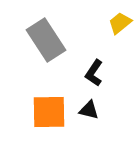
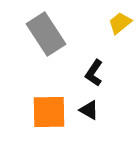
gray rectangle: moved 6 px up
black triangle: rotated 15 degrees clockwise
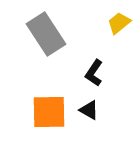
yellow trapezoid: moved 1 px left
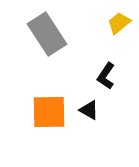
gray rectangle: moved 1 px right
black L-shape: moved 12 px right, 3 px down
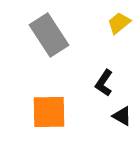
gray rectangle: moved 2 px right, 1 px down
black L-shape: moved 2 px left, 7 px down
black triangle: moved 33 px right, 6 px down
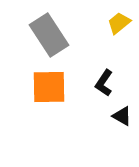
orange square: moved 25 px up
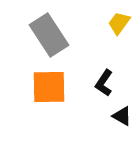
yellow trapezoid: rotated 15 degrees counterclockwise
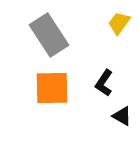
orange square: moved 3 px right, 1 px down
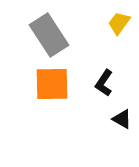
orange square: moved 4 px up
black triangle: moved 3 px down
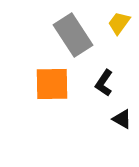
gray rectangle: moved 24 px right
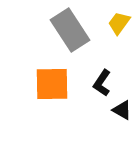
gray rectangle: moved 3 px left, 5 px up
black L-shape: moved 2 px left
black triangle: moved 9 px up
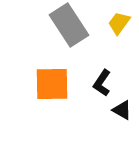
gray rectangle: moved 1 px left, 5 px up
